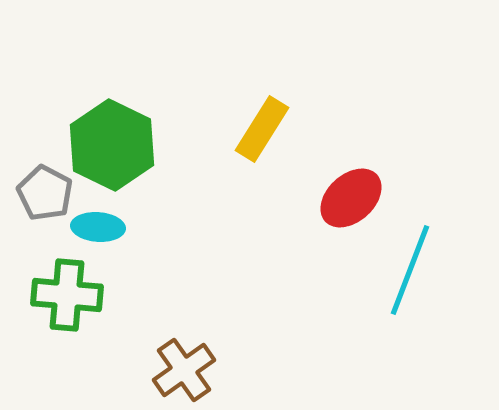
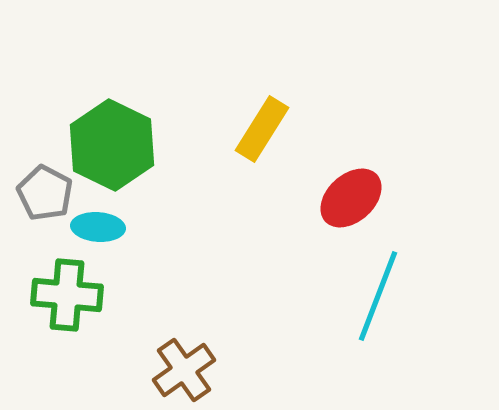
cyan line: moved 32 px left, 26 px down
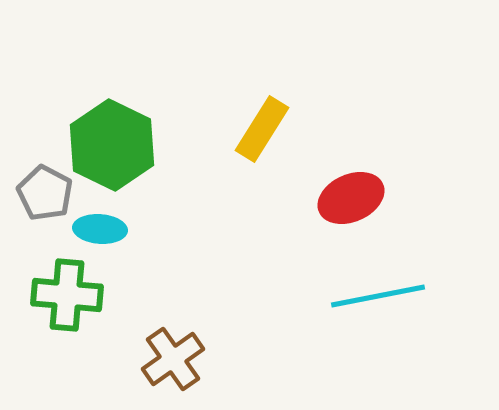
red ellipse: rotated 18 degrees clockwise
cyan ellipse: moved 2 px right, 2 px down
cyan line: rotated 58 degrees clockwise
brown cross: moved 11 px left, 11 px up
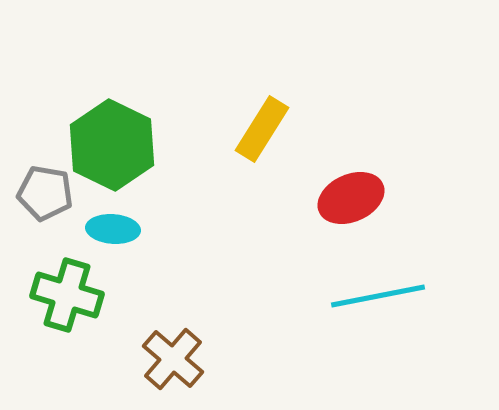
gray pentagon: rotated 18 degrees counterclockwise
cyan ellipse: moved 13 px right
green cross: rotated 12 degrees clockwise
brown cross: rotated 14 degrees counterclockwise
